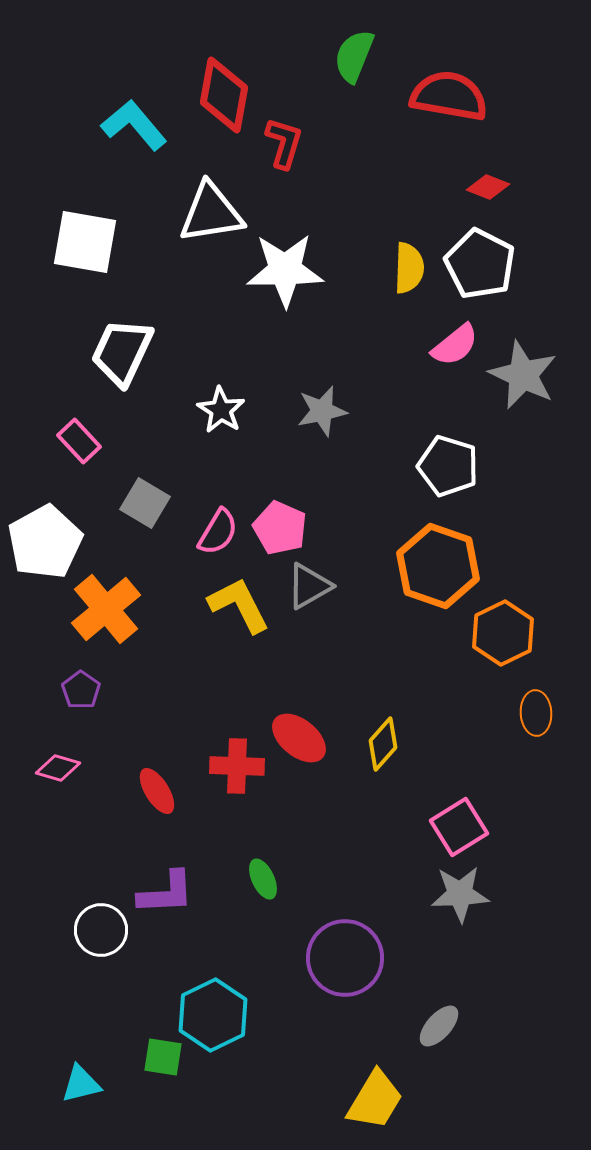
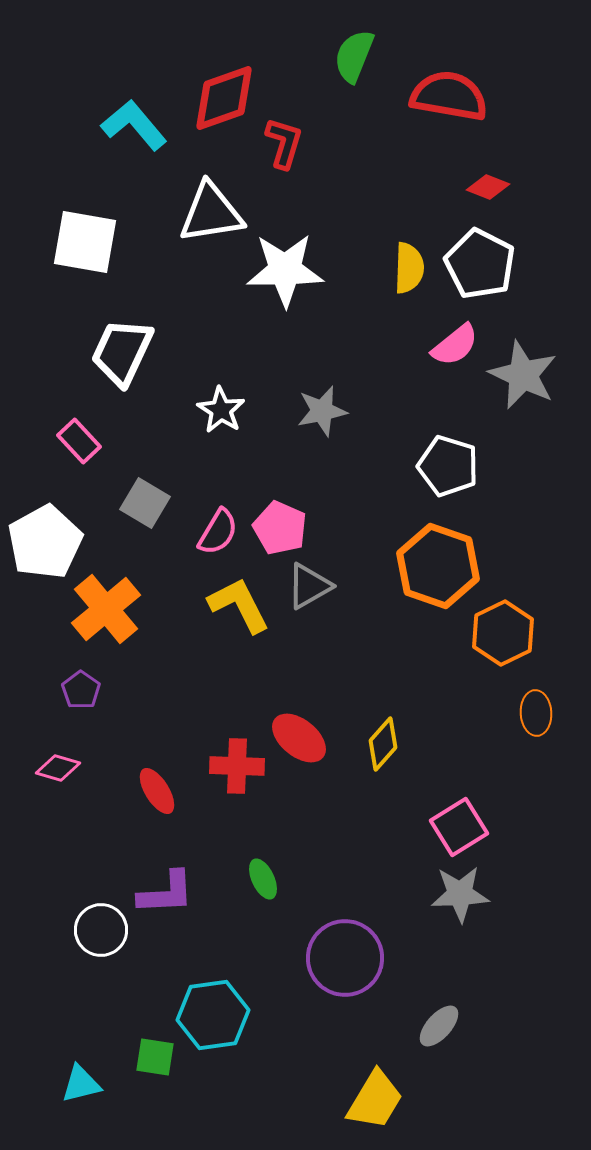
red diamond at (224, 95): moved 3 px down; rotated 60 degrees clockwise
cyan hexagon at (213, 1015): rotated 18 degrees clockwise
green square at (163, 1057): moved 8 px left
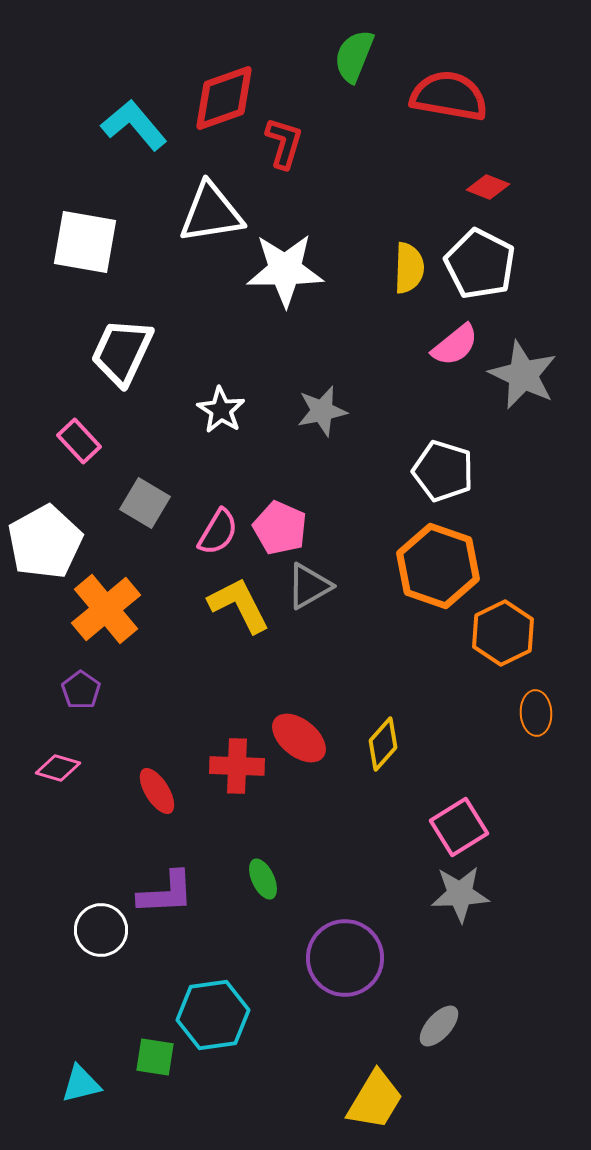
white pentagon at (448, 466): moved 5 px left, 5 px down
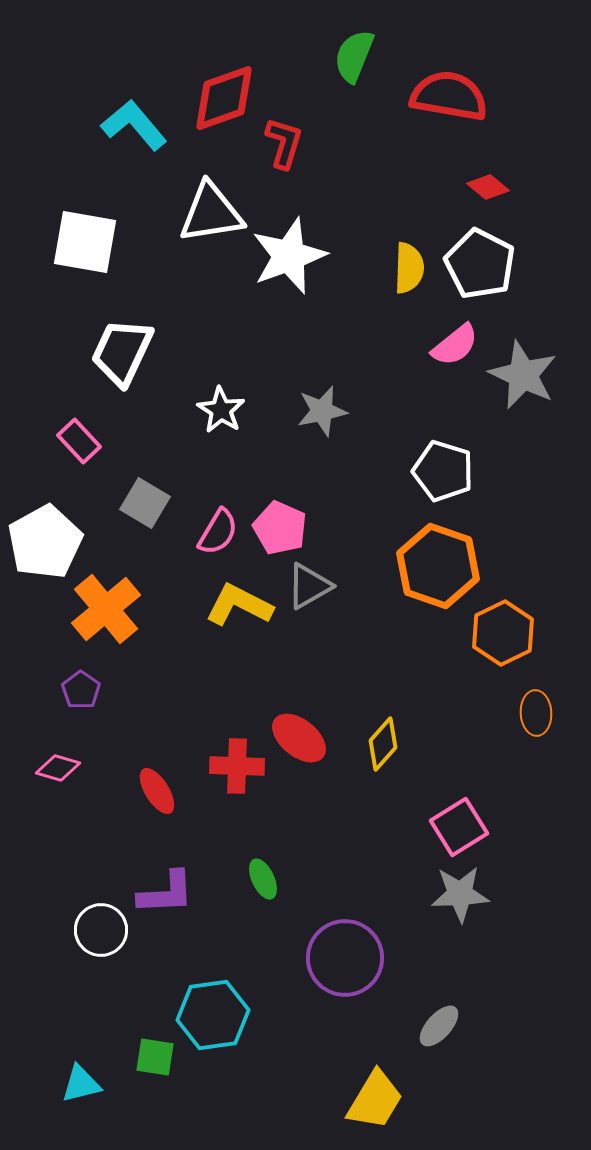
red diamond at (488, 187): rotated 18 degrees clockwise
white star at (285, 270): moved 4 px right, 14 px up; rotated 20 degrees counterclockwise
yellow L-shape at (239, 605): rotated 36 degrees counterclockwise
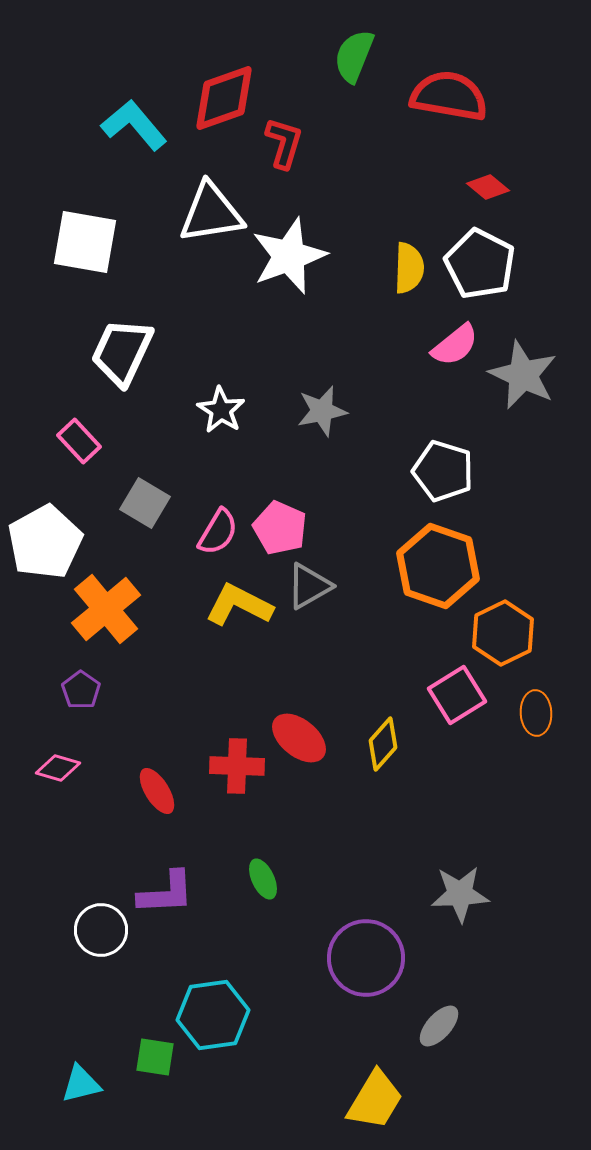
pink square at (459, 827): moved 2 px left, 132 px up
purple circle at (345, 958): moved 21 px right
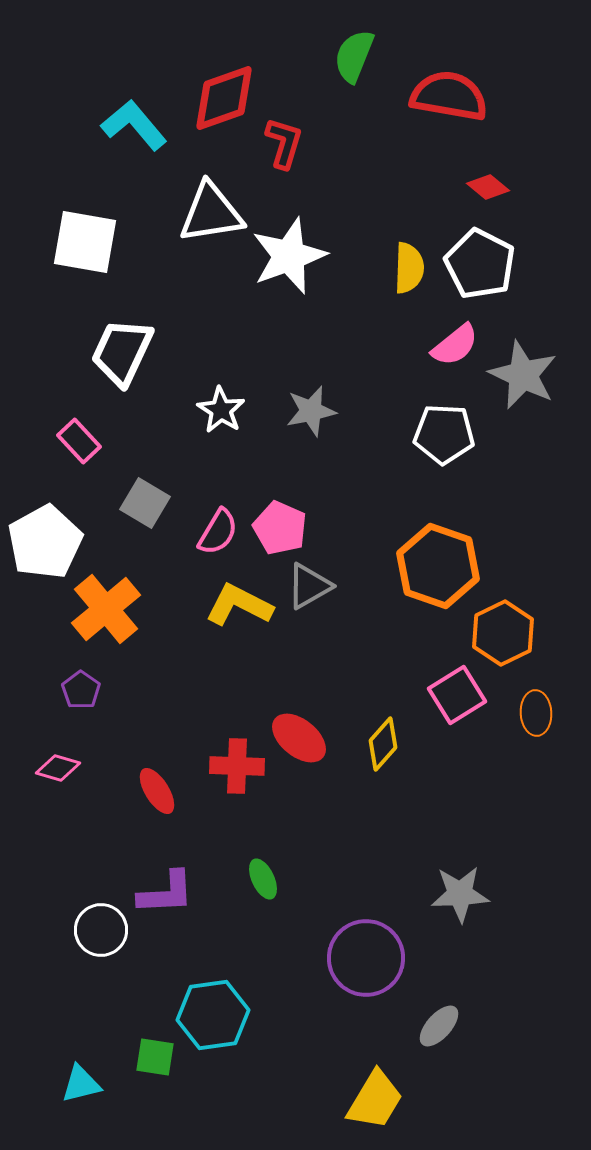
gray star at (322, 411): moved 11 px left
white pentagon at (443, 471): moved 1 px right, 37 px up; rotated 14 degrees counterclockwise
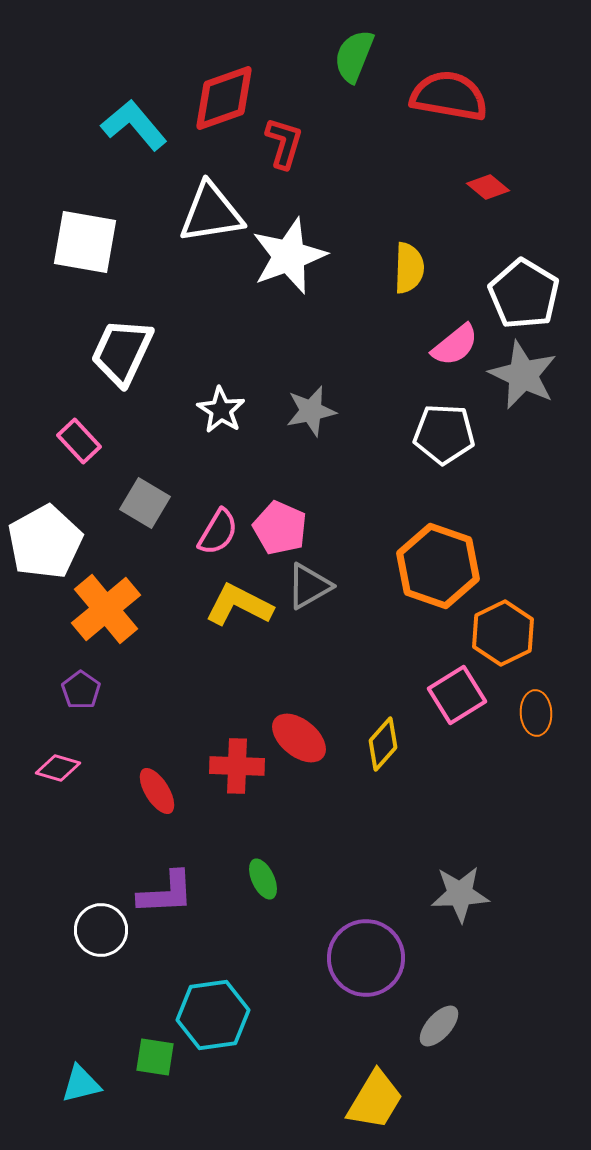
white pentagon at (480, 264): moved 44 px right, 30 px down; rotated 4 degrees clockwise
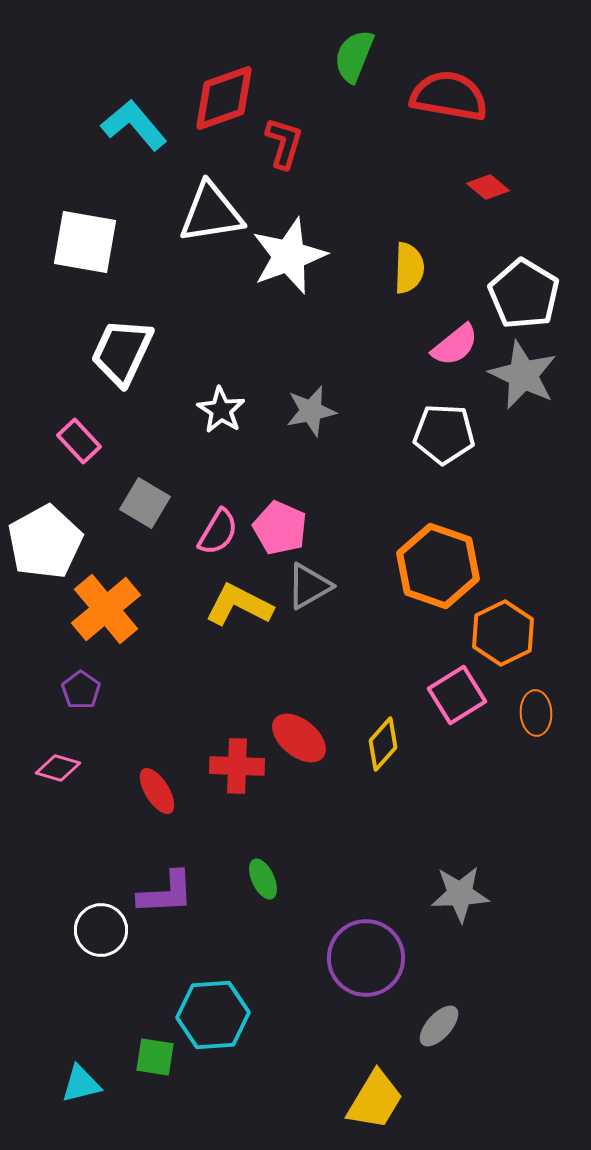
cyan hexagon at (213, 1015): rotated 4 degrees clockwise
